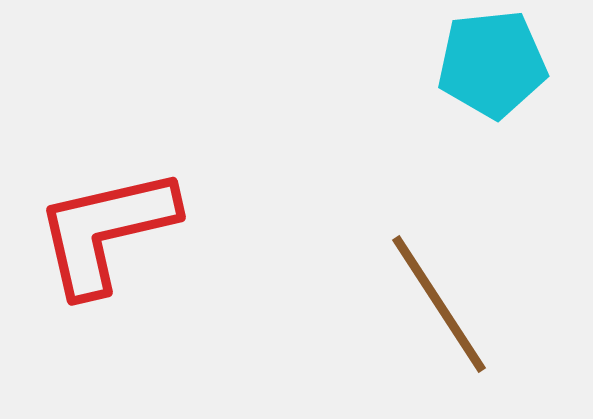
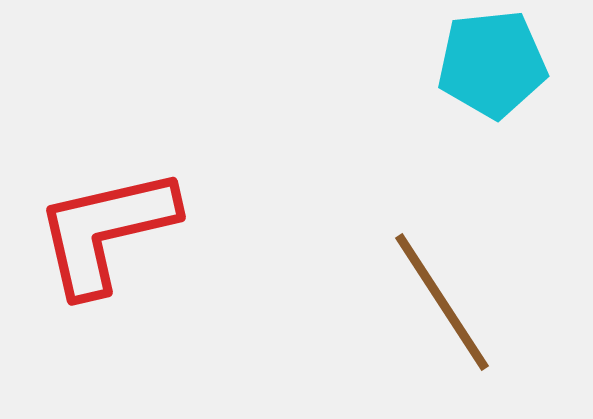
brown line: moved 3 px right, 2 px up
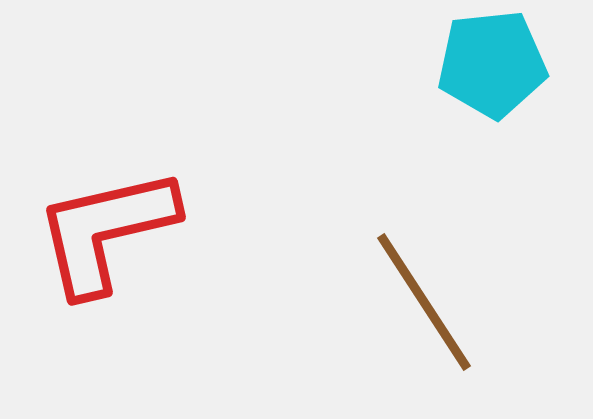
brown line: moved 18 px left
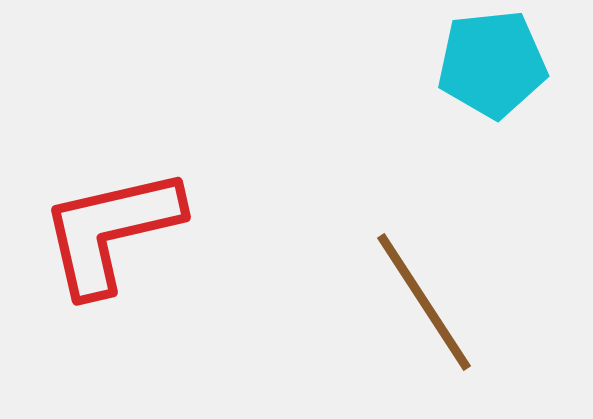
red L-shape: moved 5 px right
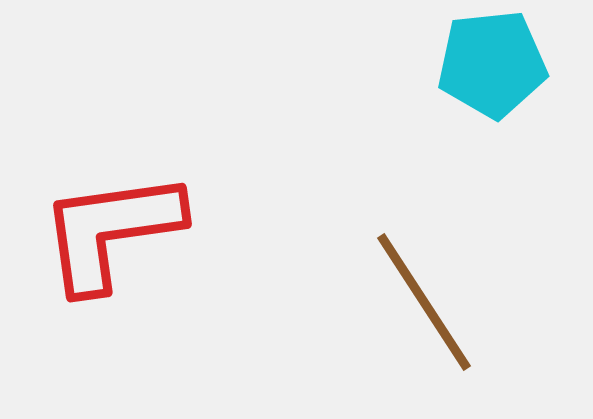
red L-shape: rotated 5 degrees clockwise
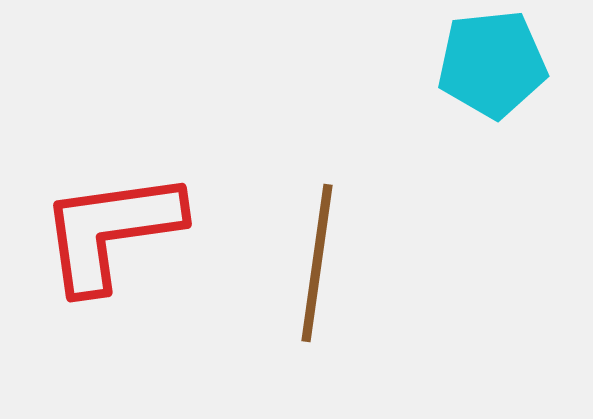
brown line: moved 107 px left, 39 px up; rotated 41 degrees clockwise
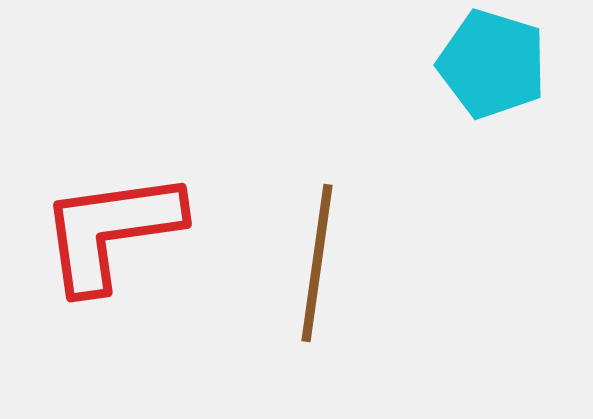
cyan pentagon: rotated 23 degrees clockwise
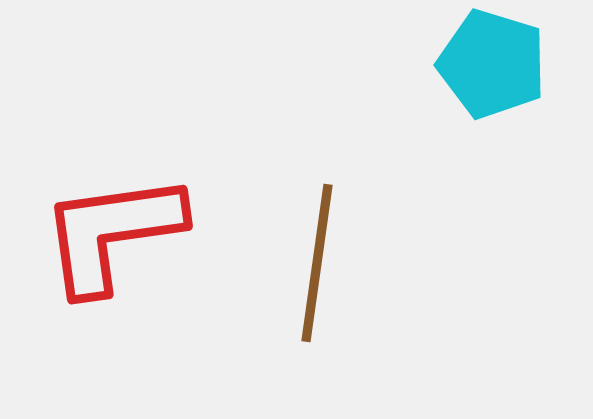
red L-shape: moved 1 px right, 2 px down
